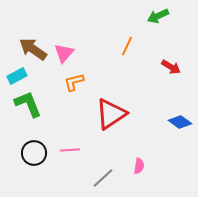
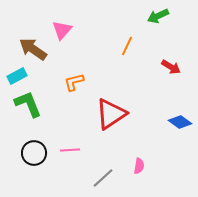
pink triangle: moved 2 px left, 23 px up
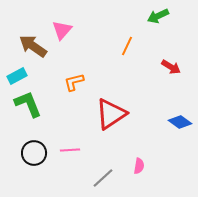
brown arrow: moved 3 px up
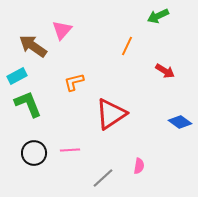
red arrow: moved 6 px left, 4 px down
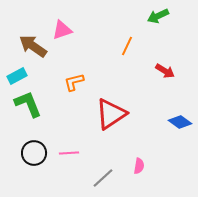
pink triangle: rotated 30 degrees clockwise
pink line: moved 1 px left, 3 px down
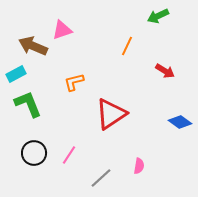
brown arrow: rotated 12 degrees counterclockwise
cyan rectangle: moved 1 px left, 2 px up
pink line: moved 2 px down; rotated 54 degrees counterclockwise
gray line: moved 2 px left
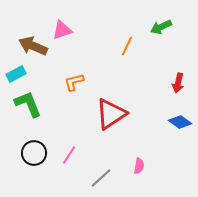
green arrow: moved 3 px right, 11 px down
red arrow: moved 13 px right, 12 px down; rotated 72 degrees clockwise
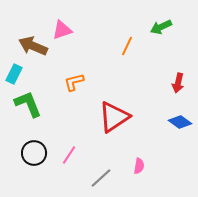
cyan rectangle: moved 2 px left; rotated 36 degrees counterclockwise
red triangle: moved 3 px right, 3 px down
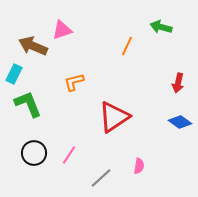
green arrow: rotated 40 degrees clockwise
